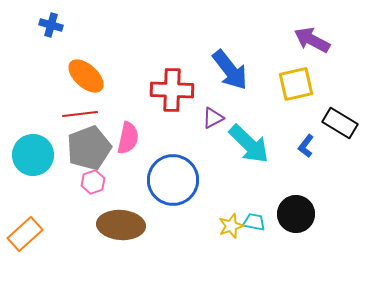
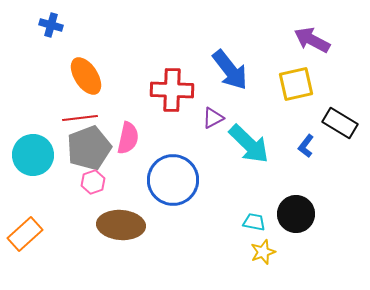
orange ellipse: rotated 15 degrees clockwise
red line: moved 4 px down
yellow star: moved 32 px right, 26 px down
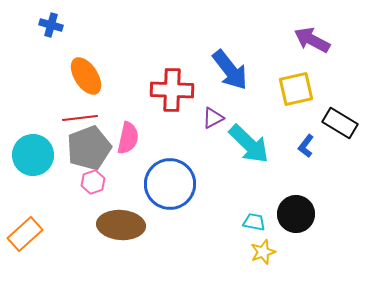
yellow square: moved 5 px down
blue circle: moved 3 px left, 4 px down
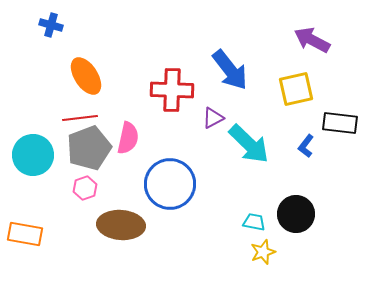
black rectangle: rotated 24 degrees counterclockwise
pink hexagon: moved 8 px left, 6 px down
orange rectangle: rotated 52 degrees clockwise
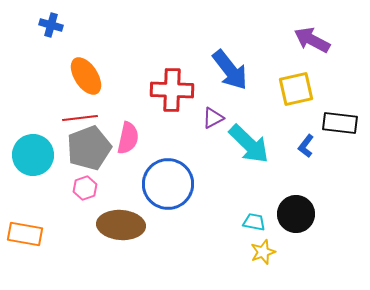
blue circle: moved 2 px left
